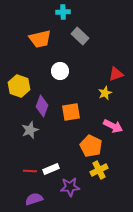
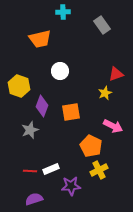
gray rectangle: moved 22 px right, 11 px up; rotated 12 degrees clockwise
purple star: moved 1 px right, 1 px up
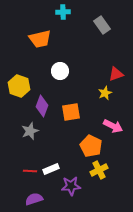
gray star: moved 1 px down
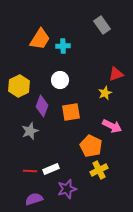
cyan cross: moved 34 px down
orange trapezoid: rotated 45 degrees counterclockwise
white circle: moved 9 px down
yellow hexagon: rotated 15 degrees clockwise
pink arrow: moved 1 px left
purple star: moved 4 px left, 3 px down; rotated 12 degrees counterclockwise
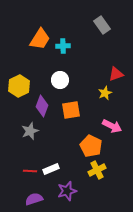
orange square: moved 2 px up
yellow cross: moved 2 px left
purple star: moved 2 px down
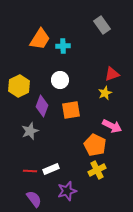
red triangle: moved 4 px left
orange pentagon: moved 4 px right, 1 px up
purple semicircle: rotated 72 degrees clockwise
